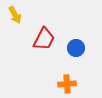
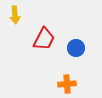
yellow arrow: rotated 24 degrees clockwise
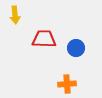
red trapezoid: rotated 115 degrees counterclockwise
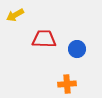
yellow arrow: rotated 66 degrees clockwise
blue circle: moved 1 px right, 1 px down
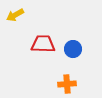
red trapezoid: moved 1 px left, 5 px down
blue circle: moved 4 px left
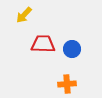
yellow arrow: moved 9 px right; rotated 18 degrees counterclockwise
blue circle: moved 1 px left
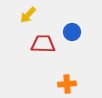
yellow arrow: moved 4 px right
blue circle: moved 17 px up
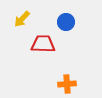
yellow arrow: moved 6 px left, 4 px down
blue circle: moved 6 px left, 10 px up
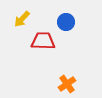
red trapezoid: moved 3 px up
orange cross: rotated 30 degrees counterclockwise
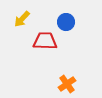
red trapezoid: moved 2 px right
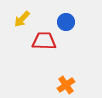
red trapezoid: moved 1 px left
orange cross: moved 1 px left, 1 px down
